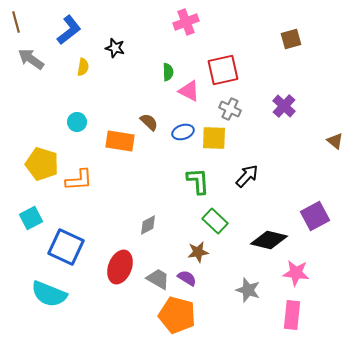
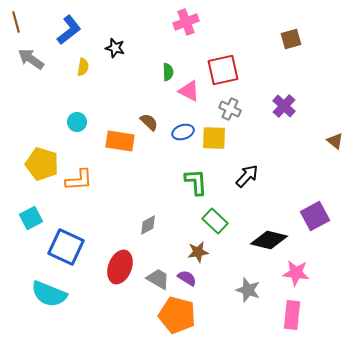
green L-shape: moved 2 px left, 1 px down
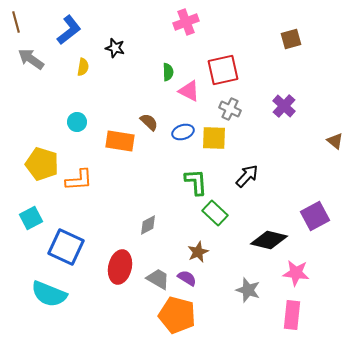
green rectangle: moved 8 px up
brown star: rotated 15 degrees counterclockwise
red ellipse: rotated 8 degrees counterclockwise
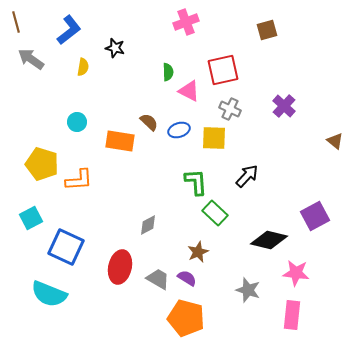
brown square: moved 24 px left, 9 px up
blue ellipse: moved 4 px left, 2 px up
orange pentagon: moved 9 px right, 3 px down
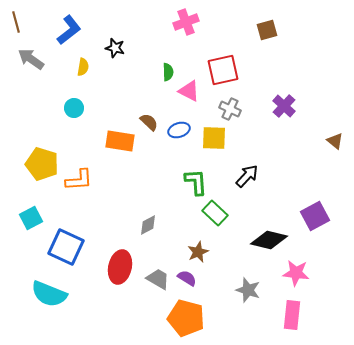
cyan circle: moved 3 px left, 14 px up
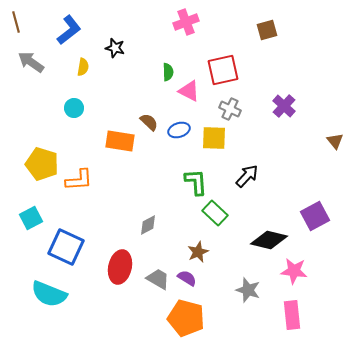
gray arrow: moved 3 px down
brown triangle: rotated 12 degrees clockwise
pink star: moved 2 px left, 2 px up
pink rectangle: rotated 12 degrees counterclockwise
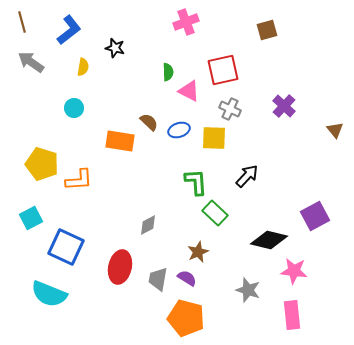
brown line: moved 6 px right
brown triangle: moved 11 px up
gray trapezoid: rotated 110 degrees counterclockwise
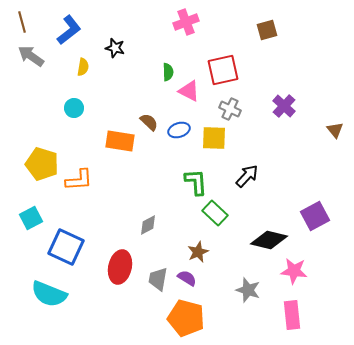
gray arrow: moved 6 px up
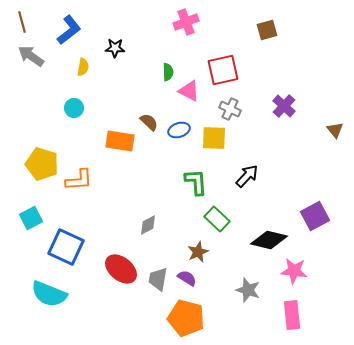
black star: rotated 12 degrees counterclockwise
green rectangle: moved 2 px right, 6 px down
red ellipse: moved 1 px right, 2 px down; rotated 64 degrees counterclockwise
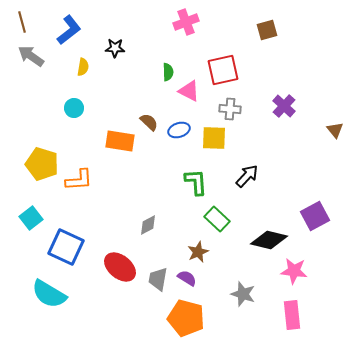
gray cross: rotated 20 degrees counterclockwise
cyan square: rotated 10 degrees counterclockwise
red ellipse: moved 1 px left, 2 px up
gray star: moved 5 px left, 4 px down
cyan semicircle: rotated 9 degrees clockwise
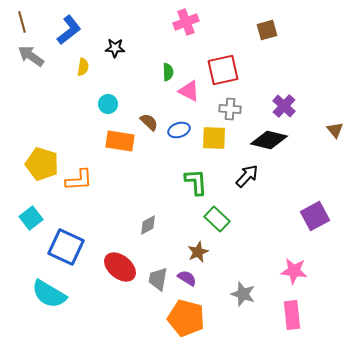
cyan circle: moved 34 px right, 4 px up
black diamond: moved 100 px up
